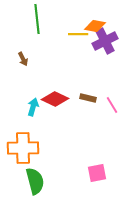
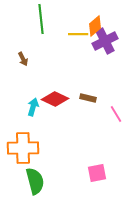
green line: moved 4 px right
orange diamond: rotated 50 degrees counterclockwise
pink line: moved 4 px right, 9 px down
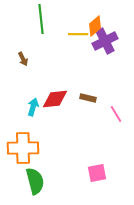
red diamond: rotated 32 degrees counterclockwise
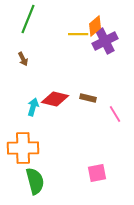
green line: moved 13 px left; rotated 28 degrees clockwise
red diamond: rotated 20 degrees clockwise
pink line: moved 1 px left
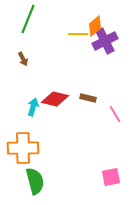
pink square: moved 14 px right, 4 px down
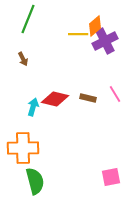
pink line: moved 20 px up
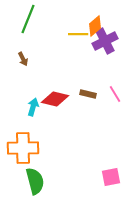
brown rectangle: moved 4 px up
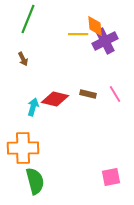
orange diamond: rotated 55 degrees counterclockwise
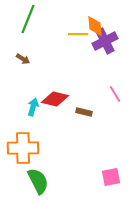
brown arrow: rotated 32 degrees counterclockwise
brown rectangle: moved 4 px left, 18 px down
green semicircle: moved 3 px right; rotated 12 degrees counterclockwise
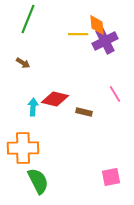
orange diamond: moved 2 px right, 1 px up
brown arrow: moved 4 px down
cyan arrow: rotated 12 degrees counterclockwise
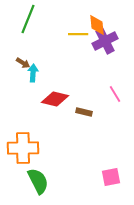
cyan arrow: moved 34 px up
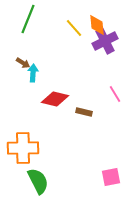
yellow line: moved 4 px left, 6 px up; rotated 48 degrees clockwise
